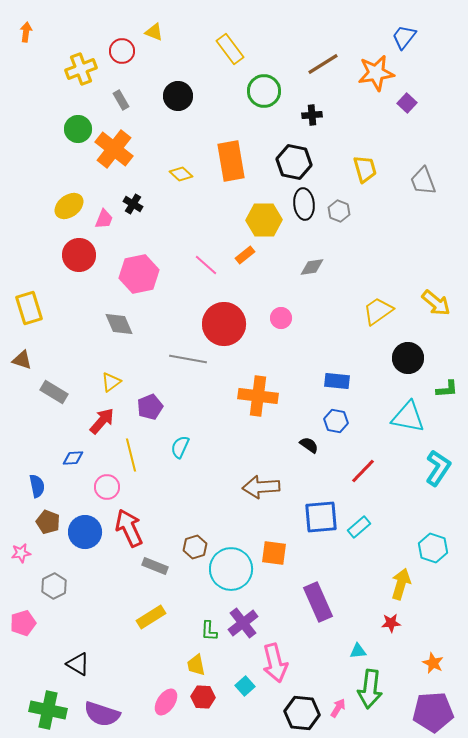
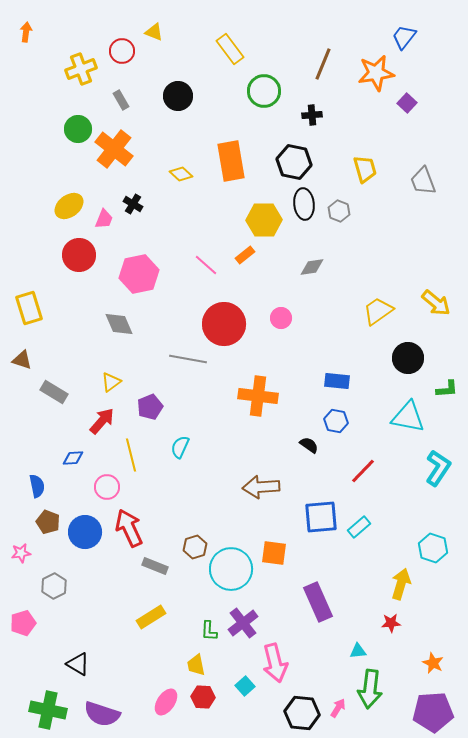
brown line at (323, 64): rotated 36 degrees counterclockwise
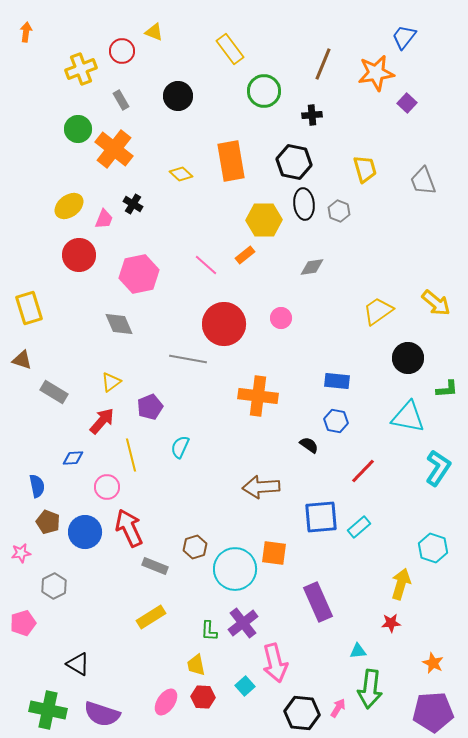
cyan circle at (231, 569): moved 4 px right
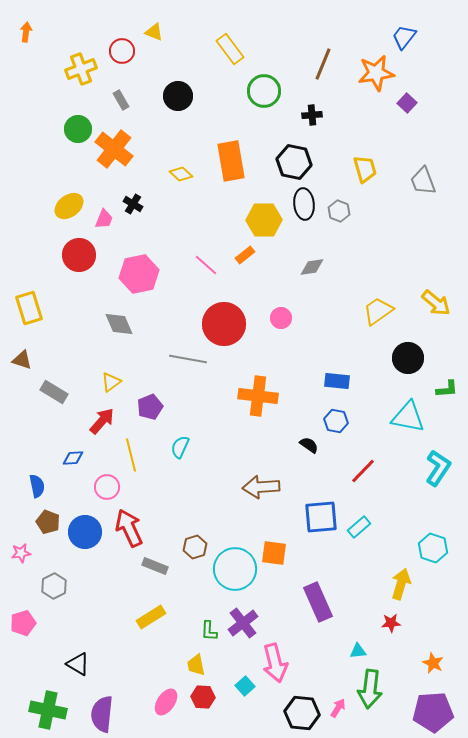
purple semicircle at (102, 714): rotated 78 degrees clockwise
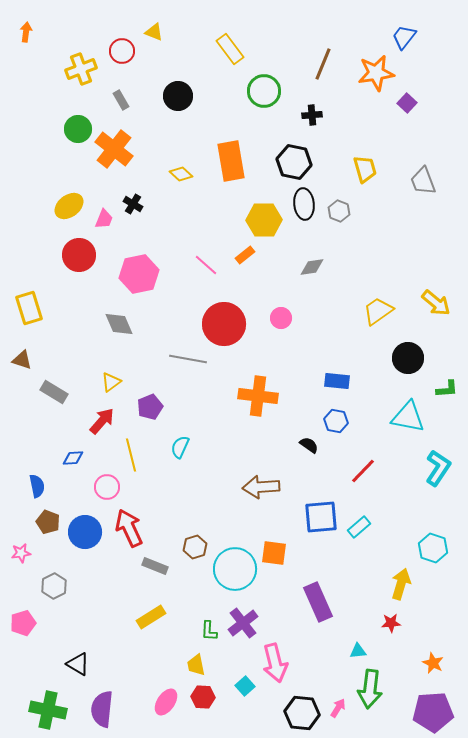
purple semicircle at (102, 714): moved 5 px up
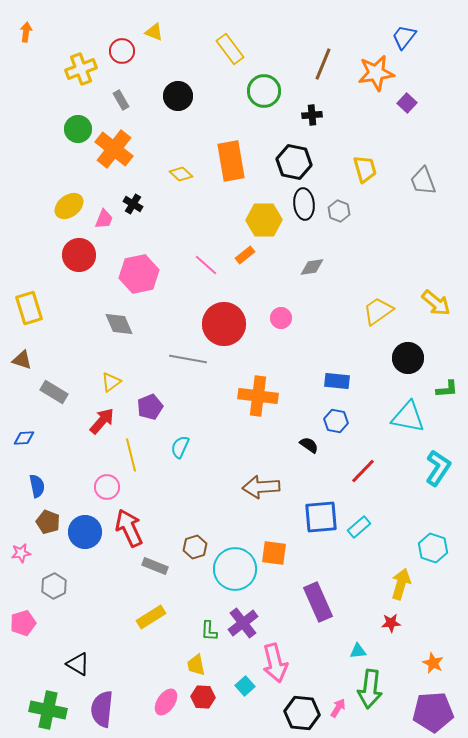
blue diamond at (73, 458): moved 49 px left, 20 px up
